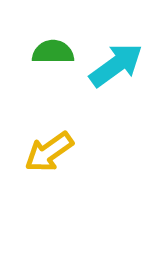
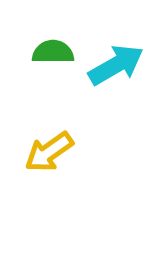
cyan arrow: rotated 6 degrees clockwise
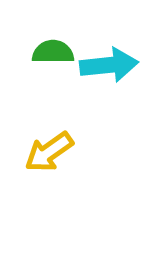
cyan arrow: moved 7 px left; rotated 24 degrees clockwise
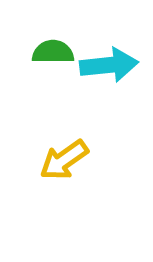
yellow arrow: moved 15 px right, 8 px down
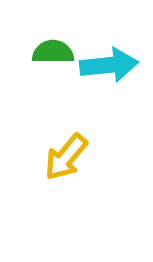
yellow arrow: moved 2 px right, 3 px up; rotated 15 degrees counterclockwise
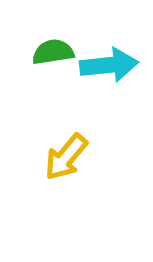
green semicircle: rotated 9 degrees counterclockwise
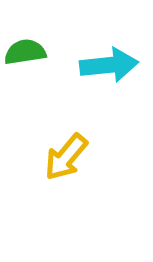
green semicircle: moved 28 px left
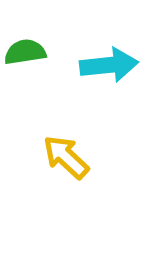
yellow arrow: rotated 93 degrees clockwise
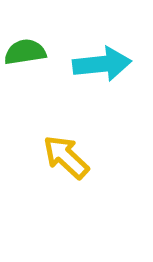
cyan arrow: moved 7 px left, 1 px up
